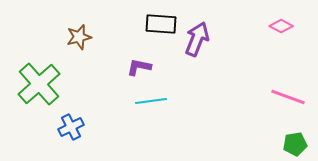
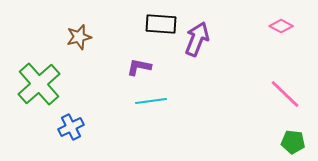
pink line: moved 3 px left, 3 px up; rotated 24 degrees clockwise
green pentagon: moved 2 px left, 2 px up; rotated 15 degrees clockwise
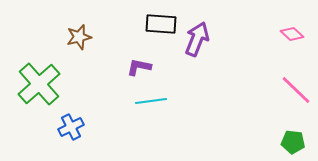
pink diamond: moved 11 px right, 8 px down; rotated 15 degrees clockwise
pink line: moved 11 px right, 4 px up
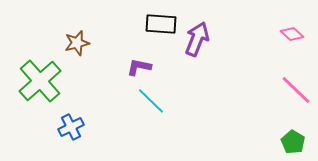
brown star: moved 2 px left, 6 px down
green cross: moved 1 px right, 3 px up
cyan line: rotated 52 degrees clockwise
green pentagon: rotated 25 degrees clockwise
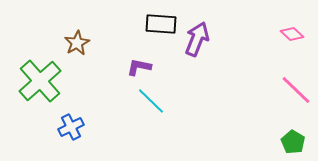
brown star: rotated 15 degrees counterclockwise
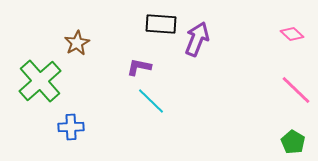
blue cross: rotated 25 degrees clockwise
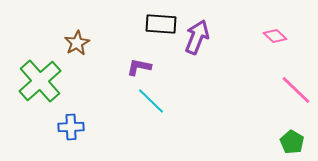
pink diamond: moved 17 px left, 2 px down
purple arrow: moved 2 px up
green pentagon: moved 1 px left
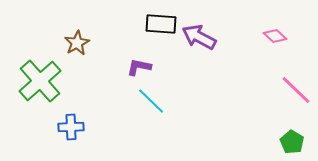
purple arrow: moved 2 px right; rotated 84 degrees counterclockwise
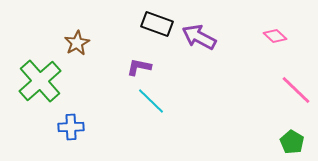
black rectangle: moved 4 px left; rotated 16 degrees clockwise
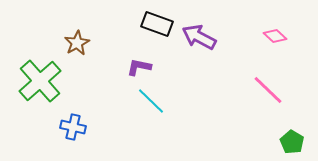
pink line: moved 28 px left
blue cross: moved 2 px right; rotated 15 degrees clockwise
